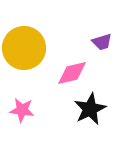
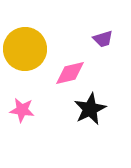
purple trapezoid: moved 1 px right, 3 px up
yellow circle: moved 1 px right, 1 px down
pink diamond: moved 2 px left
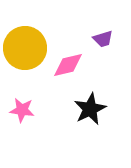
yellow circle: moved 1 px up
pink diamond: moved 2 px left, 8 px up
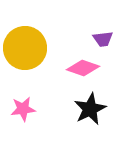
purple trapezoid: rotated 10 degrees clockwise
pink diamond: moved 15 px right, 3 px down; rotated 32 degrees clockwise
pink star: moved 1 px right, 1 px up; rotated 15 degrees counterclockwise
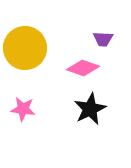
purple trapezoid: rotated 10 degrees clockwise
pink star: rotated 15 degrees clockwise
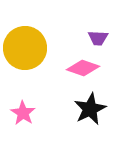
purple trapezoid: moved 5 px left, 1 px up
pink star: moved 4 px down; rotated 25 degrees clockwise
